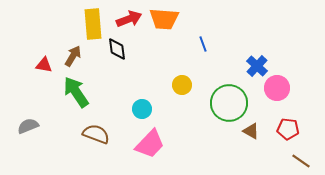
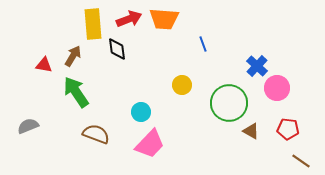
cyan circle: moved 1 px left, 3 px down
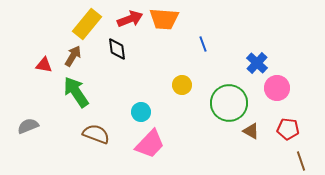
red arrow: moved 1 px right
yellow rectangle: moved 6 px left; rotated 44 degrees clockwise
blue cross: moved 3 px up
brown line: rotated 36 degrees clockwise
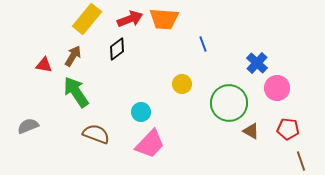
yellow rectangle: moved 5 px up
black diamond: rotated 60 degrees clockwise
yellow circle: moved 1 px up
